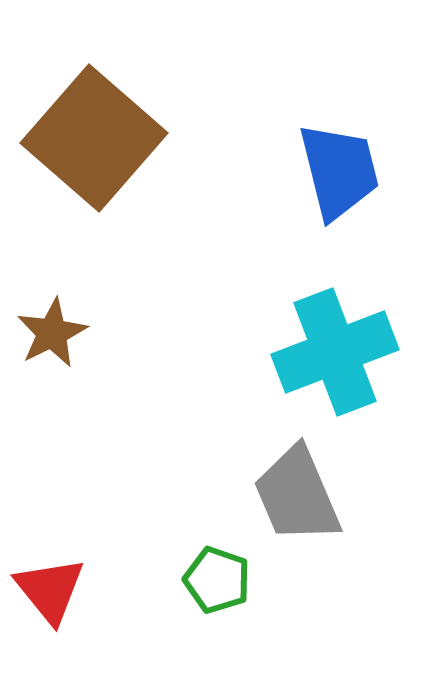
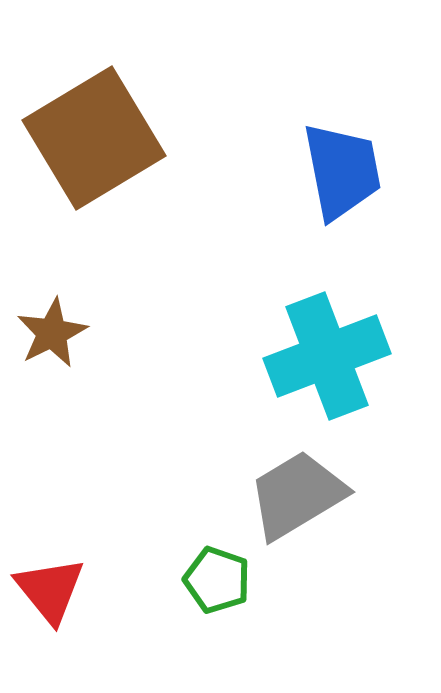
brown square: rotated 18 degrees clockwise
blue trapezoid: moved 3 px right; rotated 3 degrees clockwise
cyan cross: moved 8 px left, 4 px down
gray trapezoid: rotated 82 degrees clockwise
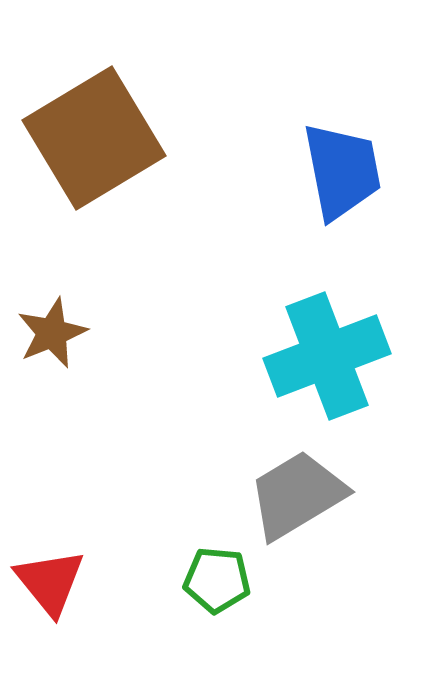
brown star: rotated 4 degrees clockwise
green pentagon: rotated 14 degrees counterclockwise
red triangle: moved 8 px up
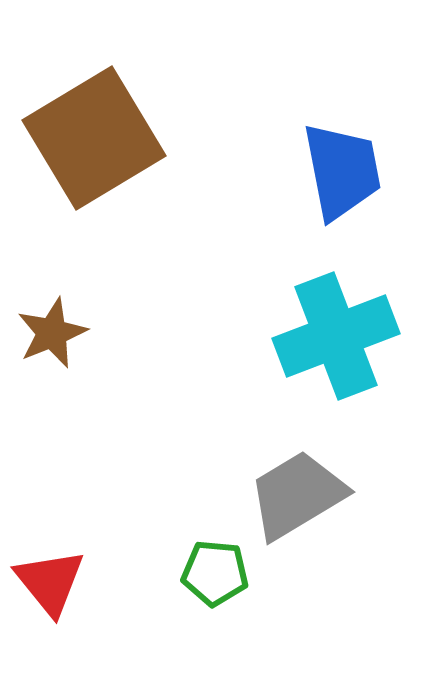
cyan cross: moved 9 px right, 20 px up
green pentagon: moved 2 px left, 7 px up
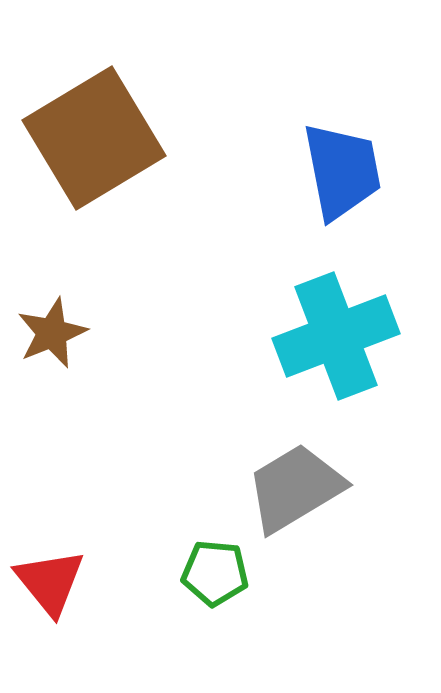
gray trapezoid: moved 2 px left, 7 px up
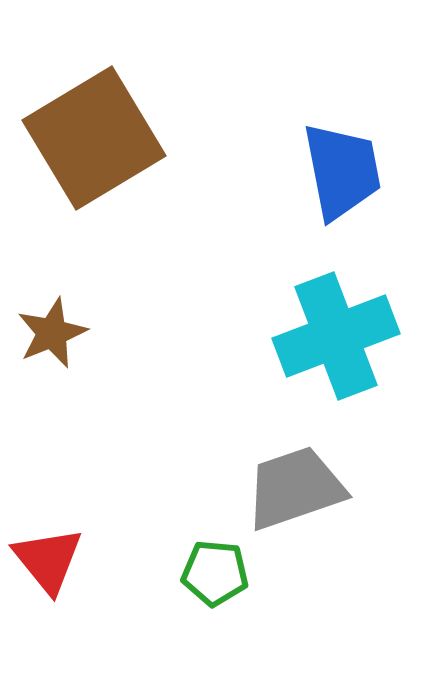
gray trapezoid: rotated 12 degrees clockwise
red triangle: moved 2 px left, 22 px up
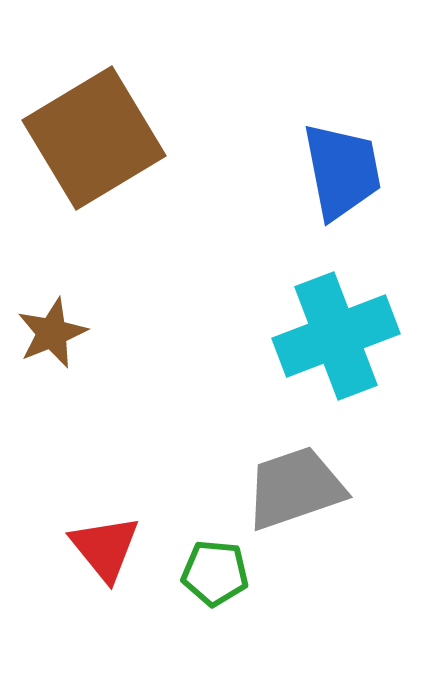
red triangle: moved 57 px right, 12 px up
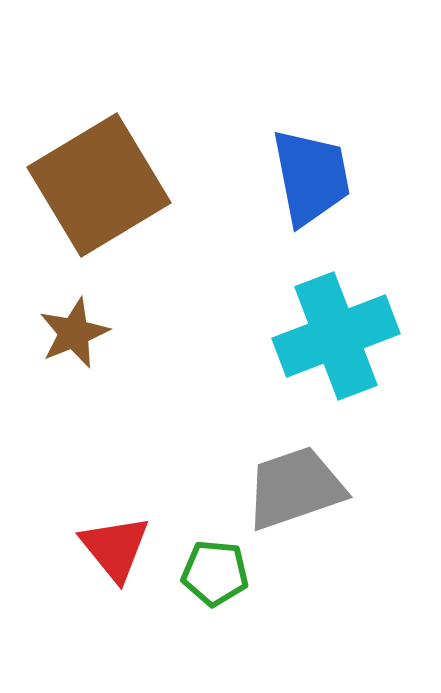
brown square: moved 5 px right, 47 px down
blue trapezoid: moved 31 px left, 6 px down
brown star: moved 22 px right
red triangle: moved 10 px right
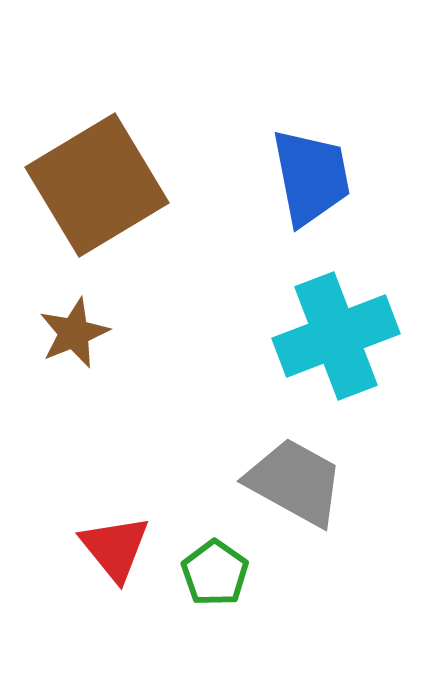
brown square: moved 2 px left
gray trapezoid: moved 6 px up; rotated 48 degrees clockwise
green pentagon: rotated 30 degrees clockwise
